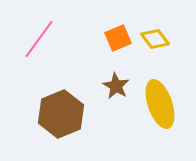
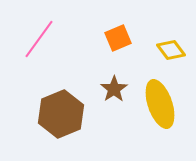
yellow diamond: moved 16 px right, 11 px down
brown star: moved 2 px left, 3 px down; rotated 8 degrees clockwise
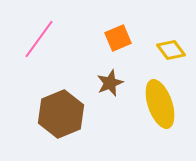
brown star: moved 4 px left, 6 px up; rotated 12 degrees clockwise
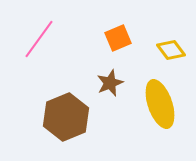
brown hexagon: moved 5 px right, 3 px down
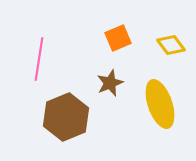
pink line: moved 20 px down; rotated 27 degrees counterclockwise
yellow diamond: moved 5 px up
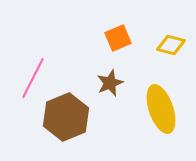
yellow diamond: rotated 40 degrees counterclockwise
pink line: moved 6 px left, 19 px down; rotated 18 degrees clockwise
yellow ellipse: moved 1 px right, 5 px down
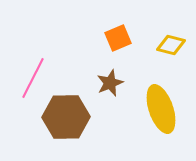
brown hexagon: rotated 21 degrees clockwise
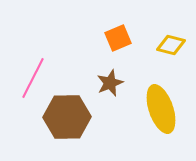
brown hexagon: moved 1 px right
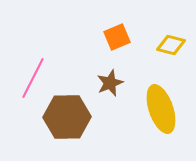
orange square: moved 1 px left, 1 px up
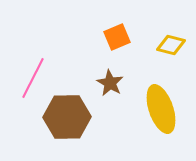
brown star: rotated 20 degrees counterclockwise
